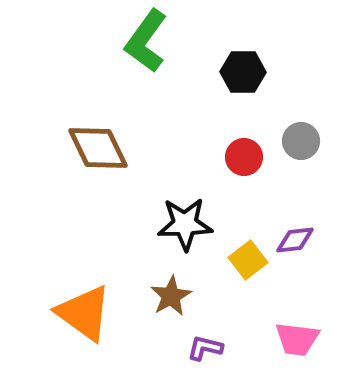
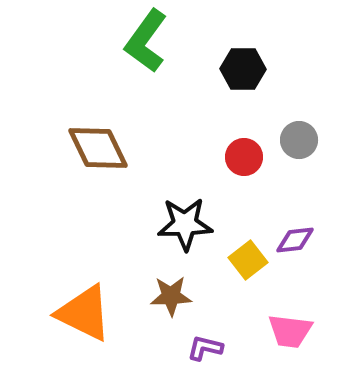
black hexagon: moved 3 px up
gray circle: moved 2 px left, 1 px up
brown star: rotated 27 degrees clockwise
orange triangle: rotated 10 degrees counterclockwise
pink trapezoid: moved 7 px left, 8 px up
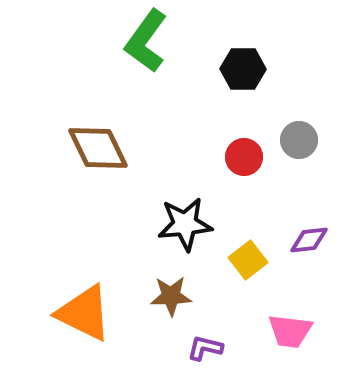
black star: rotated 4 degrees counterclockwise
purple diamond: moved 14 px right
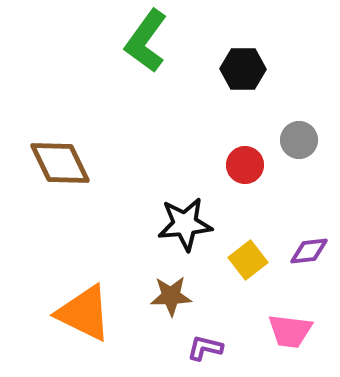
brown diamond: moved 38 px left, 15 px down
red circle: moved 1 px right, 8 px down
purple diamond: moved 11 px down
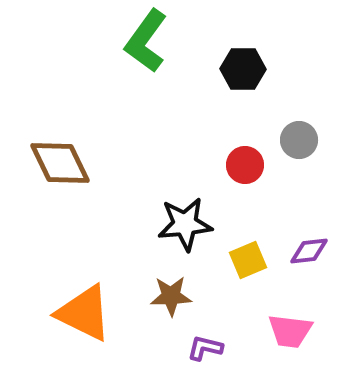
yellow square: rotated 15 degrees clockwise
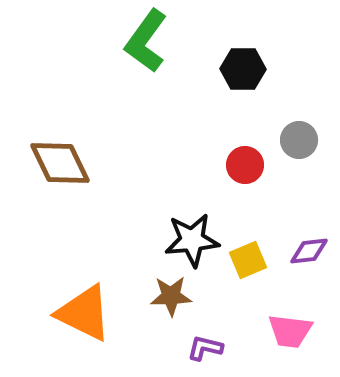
black star: moved 7 px right, 16 px down
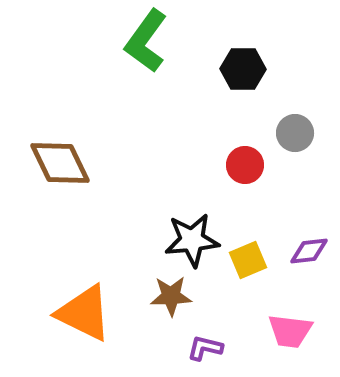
gray circle: moved 4 px left, 7 px up
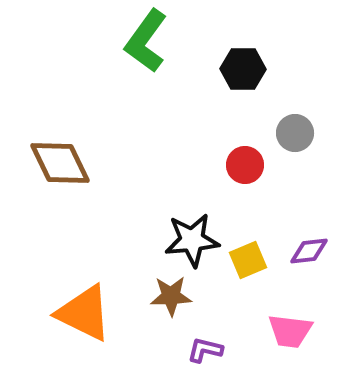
purple L-shape: moved 2 px down
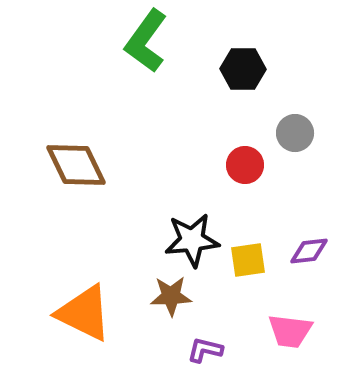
brown diamond: moved 16 px right, 2 px down
yellow square: rotated 15 degrees clockwise
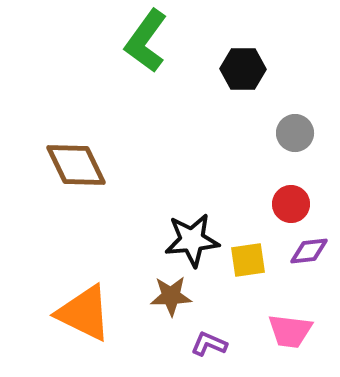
red circle: moved 46 px right, 39 px down
purple L-shape: moved 4 px right, 6 px up; rotated 9 degrees clockwise
